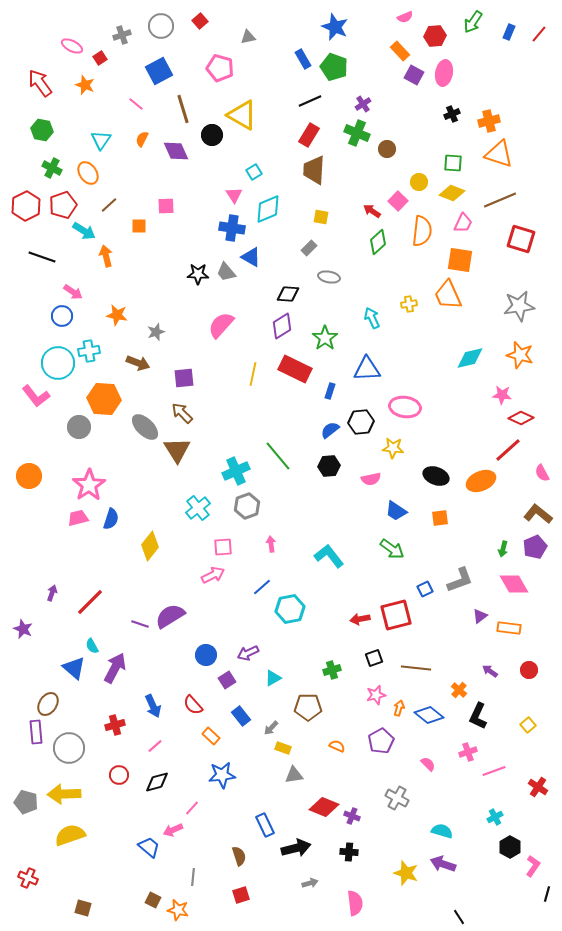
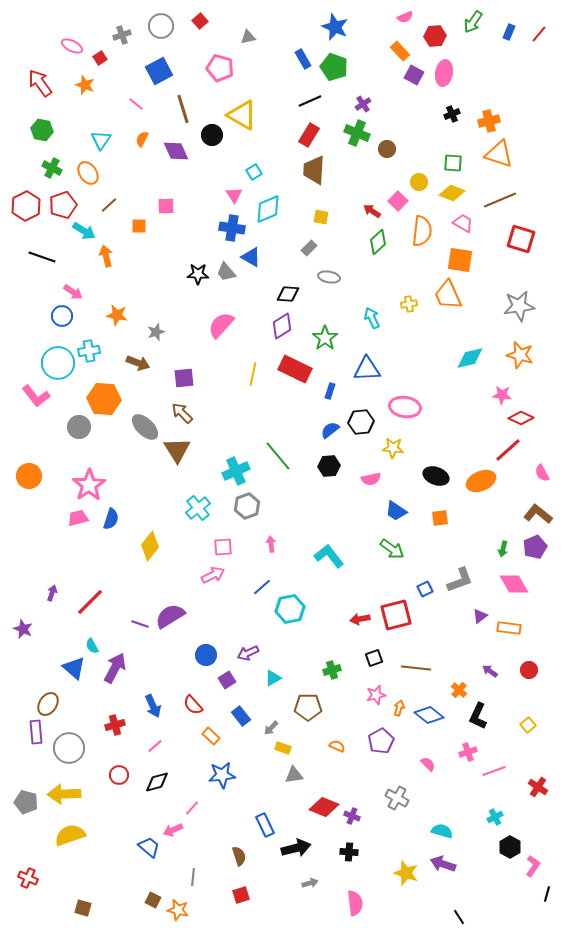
pink trapezoid at (463, 223): rotated 85 degrees counterclockwise
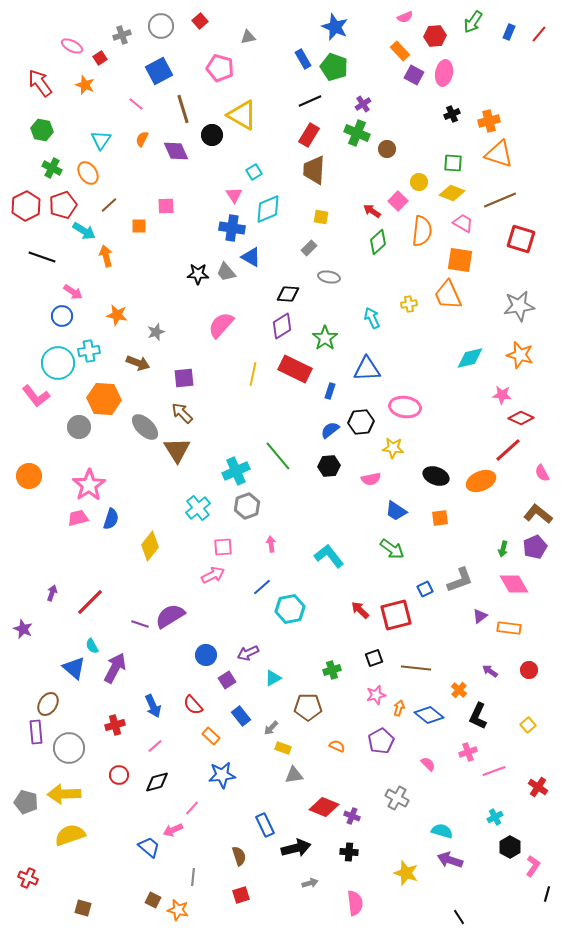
red arrow at (360, 619): moved 9 px up; rotated 54 degrees clockwise
purple arrow at (443, 864): moved 7 px right, 4 px up
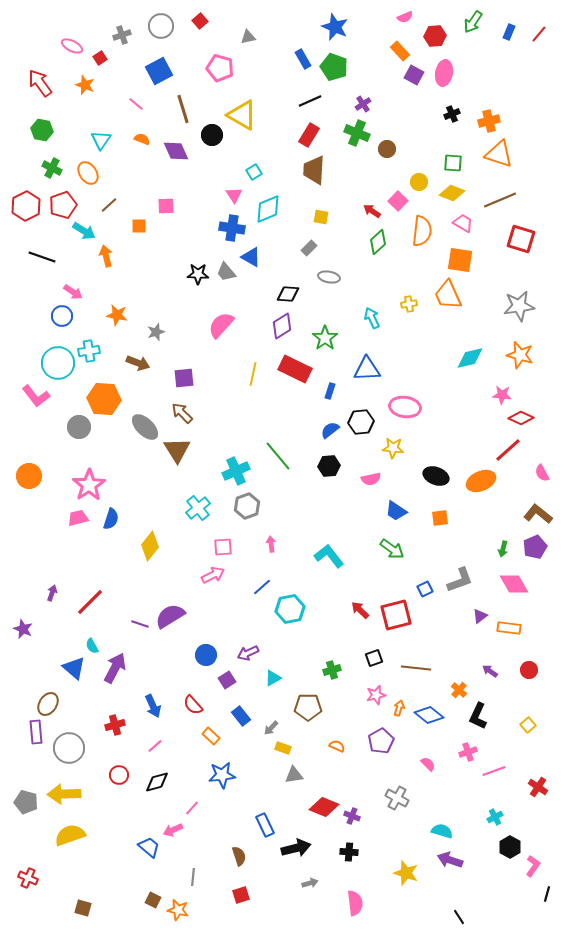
orange semicircle at (142, 139): rotated 84 degrees clockwise
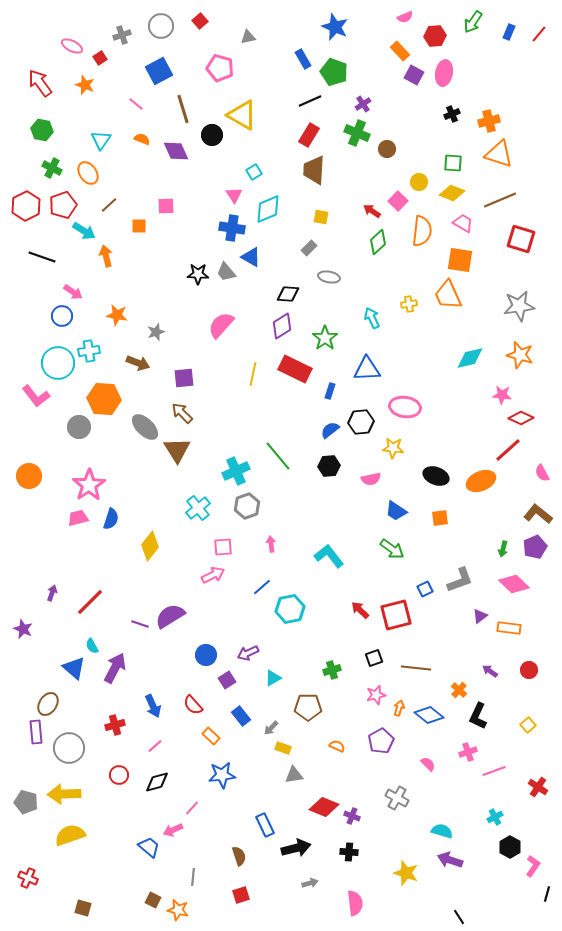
green pentagon at (334, 67): moved 5 px down
pink diamond at (514, 584): rotated 16 degrees counterclockwise
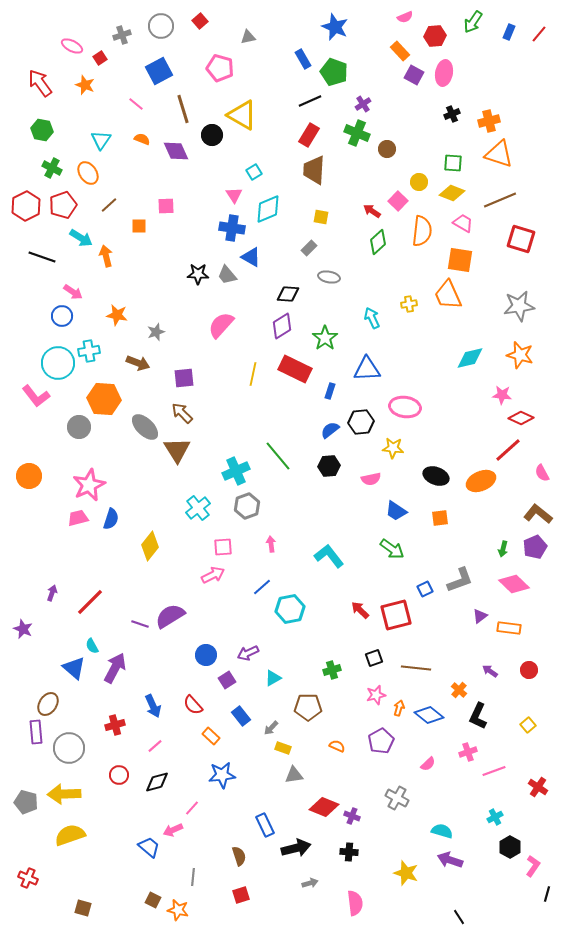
cyan arrow at (84, 231): moved 3 px left, 7 px down
gray trapezoid at (226, 272): moved 1 px right, 3 px down
pink star at (89, 485): rotated 8 degrees clockwise
pink semicircle at (428, 764): rotated 91 degrees clockwise
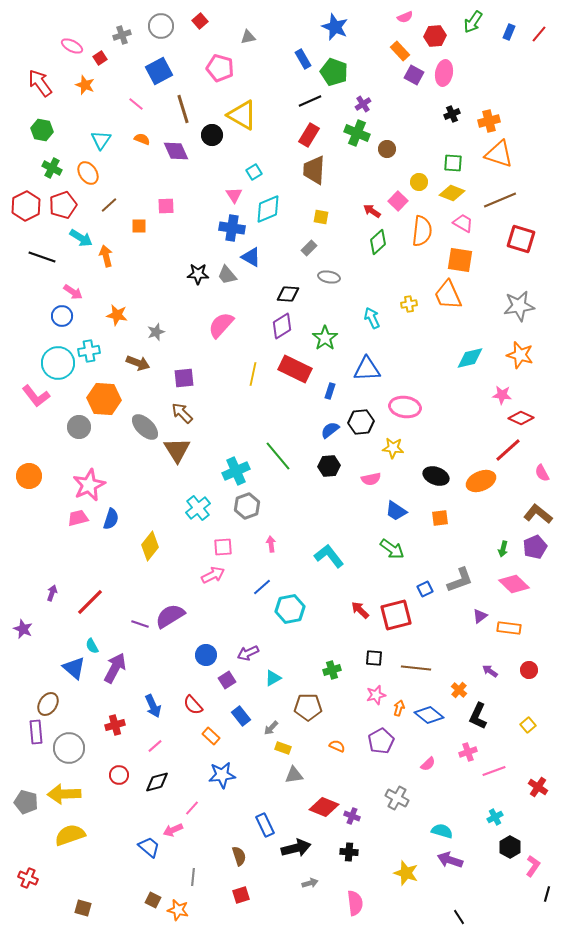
black square at (374, 658): rotated 24 degrees clockwise
